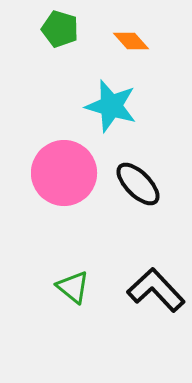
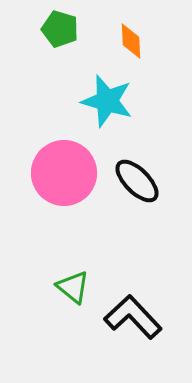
orange diamond: rotated 39 degrees clockwise
cyan star: moved 4 px left, 5 px up
black ellipse: moved 1 px left, 3 px up
black L-shape: moved 23 px left, 27 px down
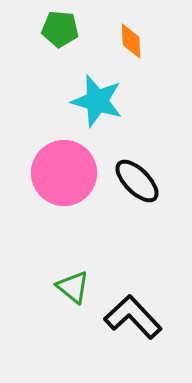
green pentagon: rotated 12 degrees counterclockwise
cyan star: moved 10 px left
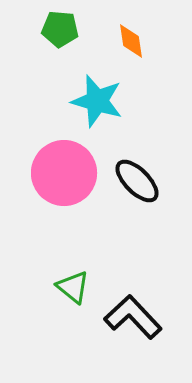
orange diamond: rotated 6 degrees counterclockwise
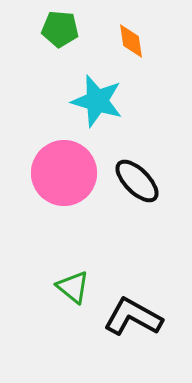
black L-shape: rotated 18 degrees counterclockwise
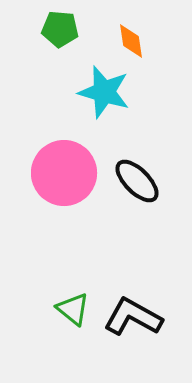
cyan star: moved 7 px right, 9 px up
green triangle: moved 22 px down
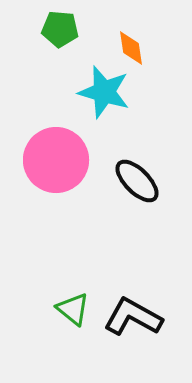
orange diamond: moved 7 px down
pink circle: moved 8 px left, 13 px up
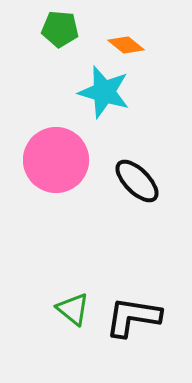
orange diamond: moved 5 px left, 3 px up; rotated 42 degrees counterclockwise
black L-shape: rotated 20 degrees counterclockwise
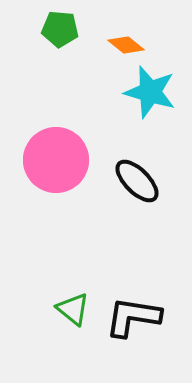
cyan star: moved 46 px right
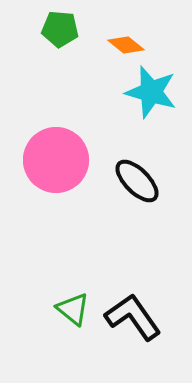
cyan star: moved 1 px right
black L-shape: rotated 46 degrees clockwise
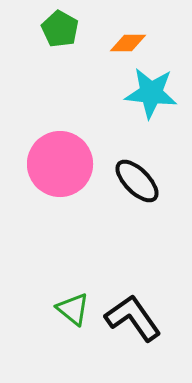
green pentagon: rotated 24 degrees clockwise
orange diamond: moved 2 px right, 2 px up; rotated 39 degrees counterclockwise
cyan star: moved 1 px down; rotated 10 degrees counterclockwise
pink circle: moved 4 px right, 4 px down
black L-shape: moved 1 px down
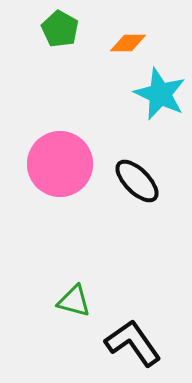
cyan star: moved 9 px right, 1 px down; rotated 18 degrees clockwise
green triangle: moved 1 px right, 8 px up; rotated 24 degrees counterclockwise
black L-shape: moved 25 px down
